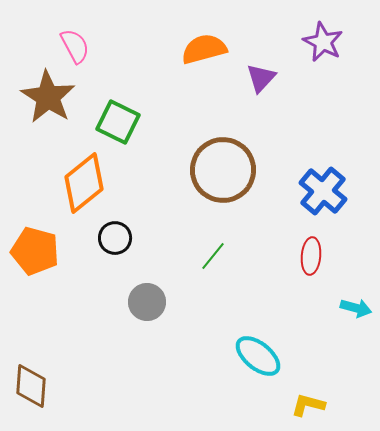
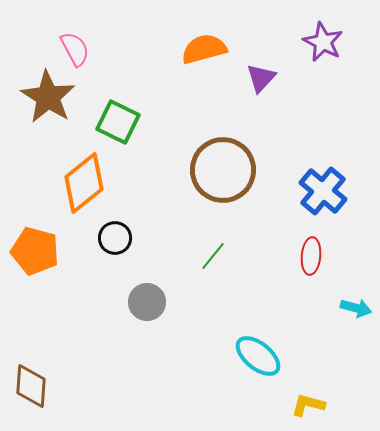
pink semicircle: moved 3 px down
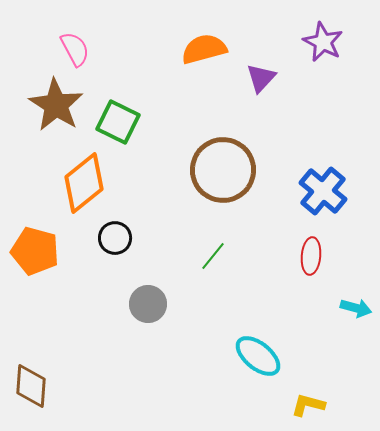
brown star: moved 8 px right, 8 px down
gray circle: moved 1 px right, 2 px down
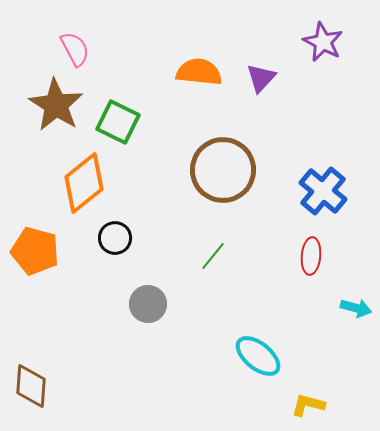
orange semicircle: moved 5 px left, 23 px down; rotated 21 degrees clockwise
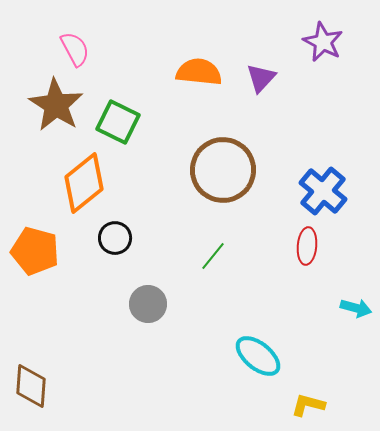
red ellipse: moved 4 px left, 10 px up
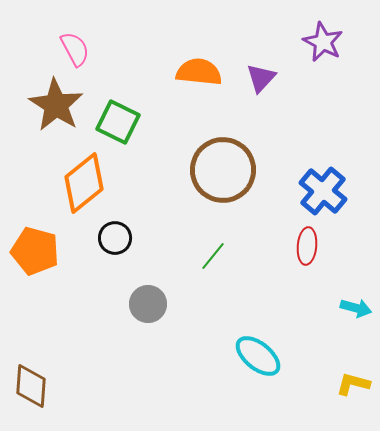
yellow L-shape: moved 45 px right, 21 px up
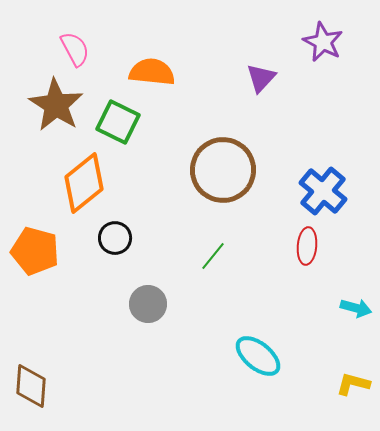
orange semicircle: moved 47 px left
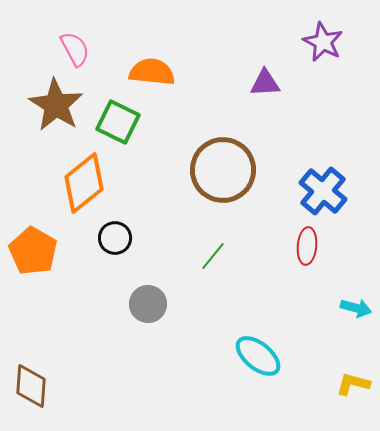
purple triangle: moved 4 px right, 5 px down; rotated 44 degrees clockwise
orange pentagon: moved 2 px left; rotated 15 degrees clockwise
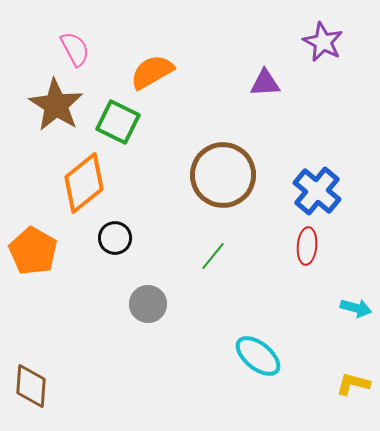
orange semicircle: rotated 36 degrees counterclockwise
brown circle: moved 5 px down
blue cross: moved 6 px left
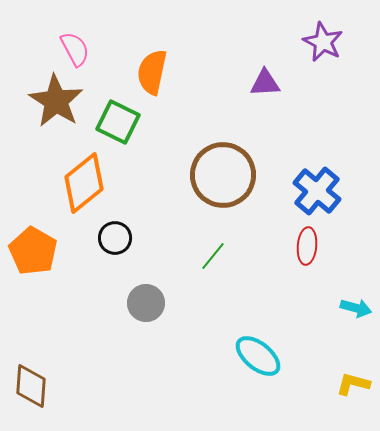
orange semicircle: rotated 48 degrees counterclockwise
brown star: moved 4 px up
gray circle: moved 2 px left, 1 px up
